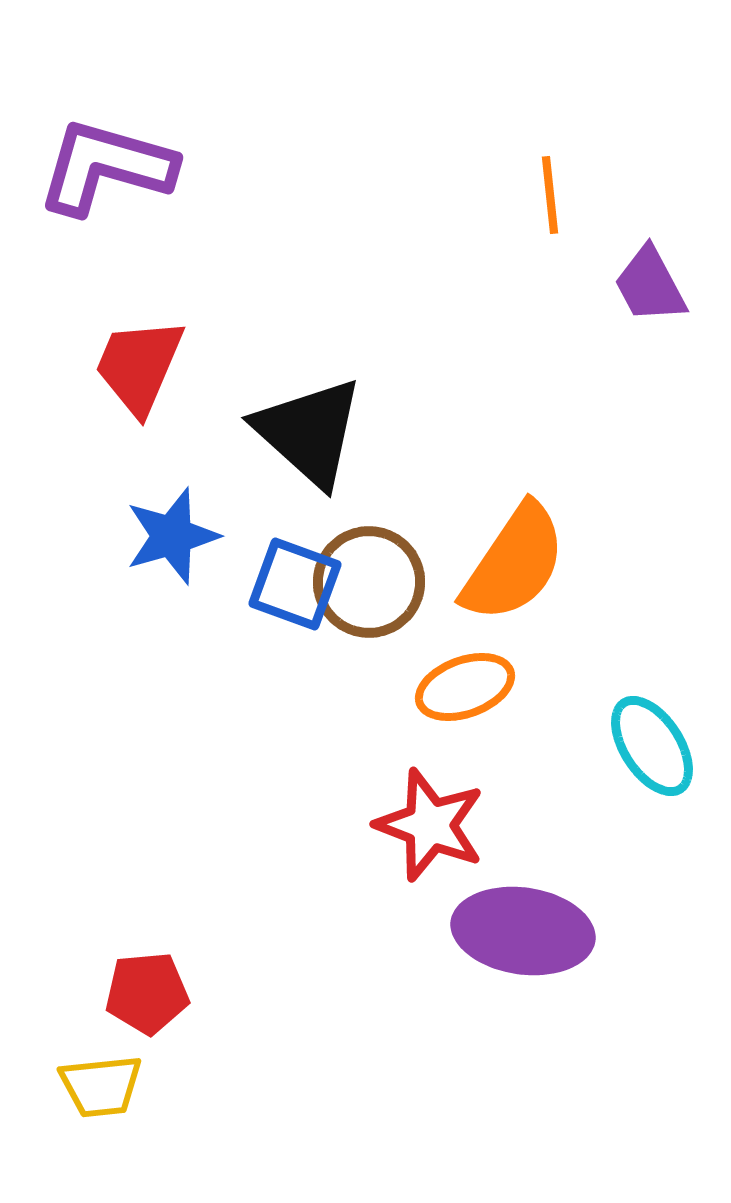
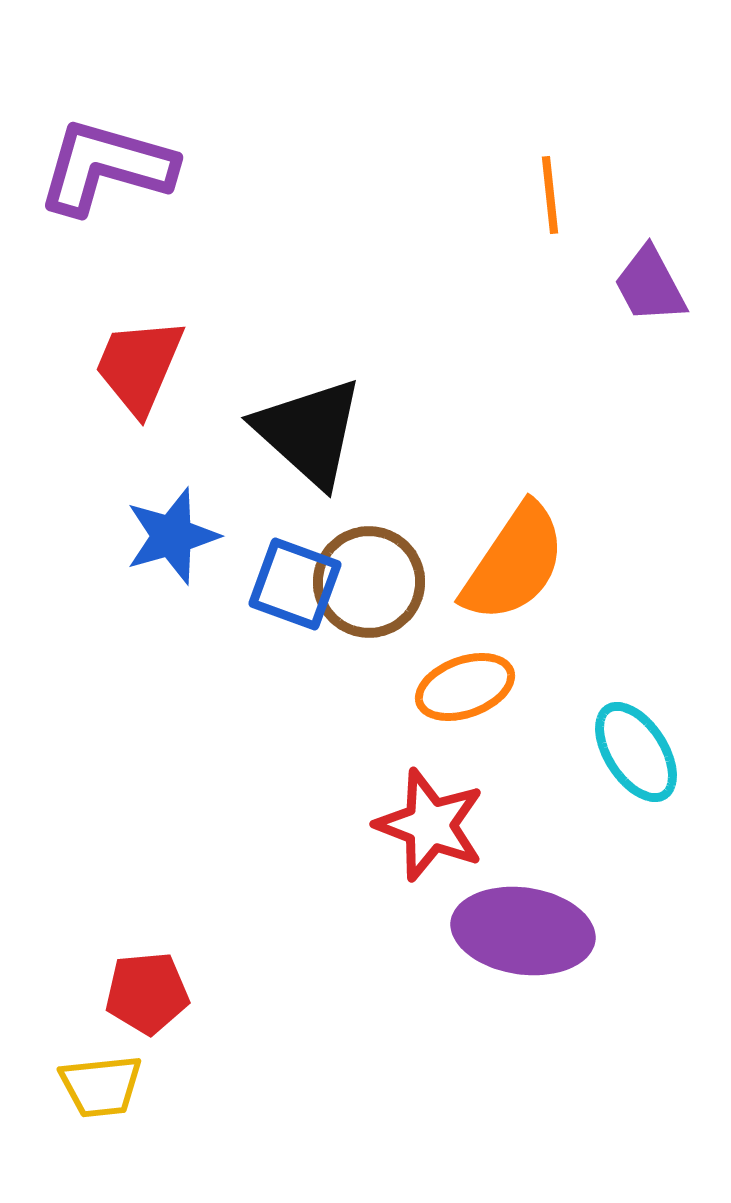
cyan ellipse: moved 16 px left, 6 px down
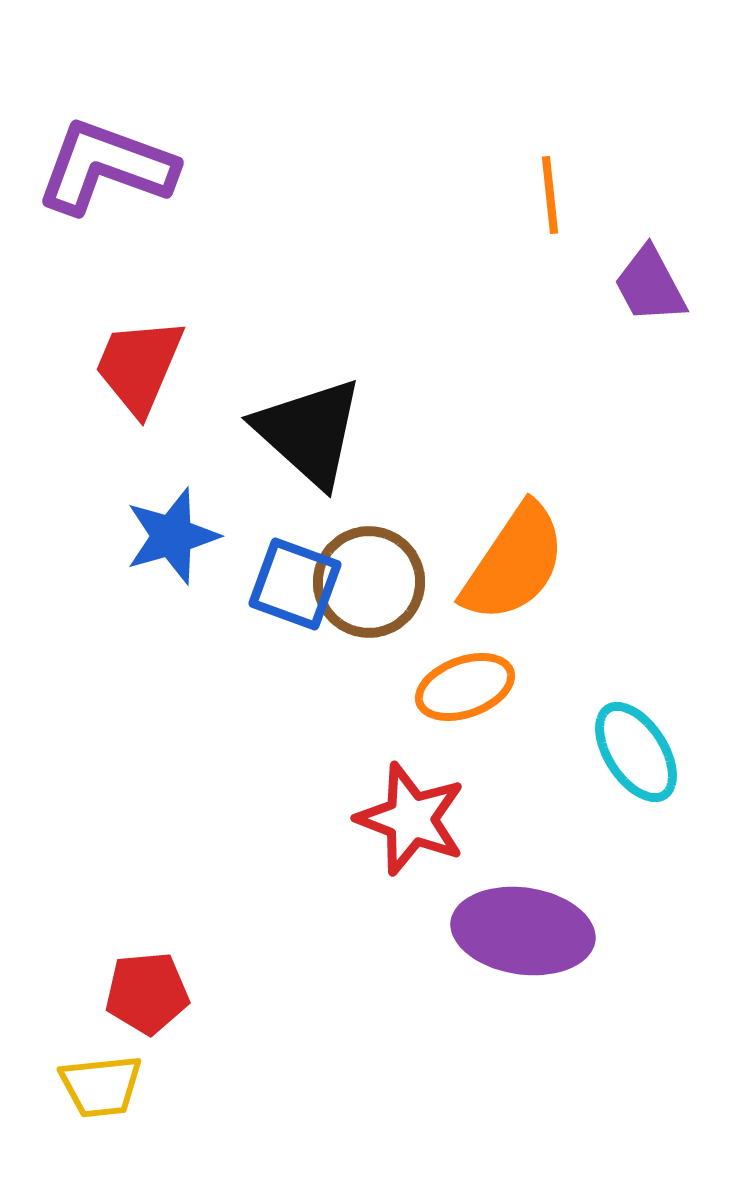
purple L-shape: rotated 4 degrees clockwise
red star: moved 19 px left, 6 px up
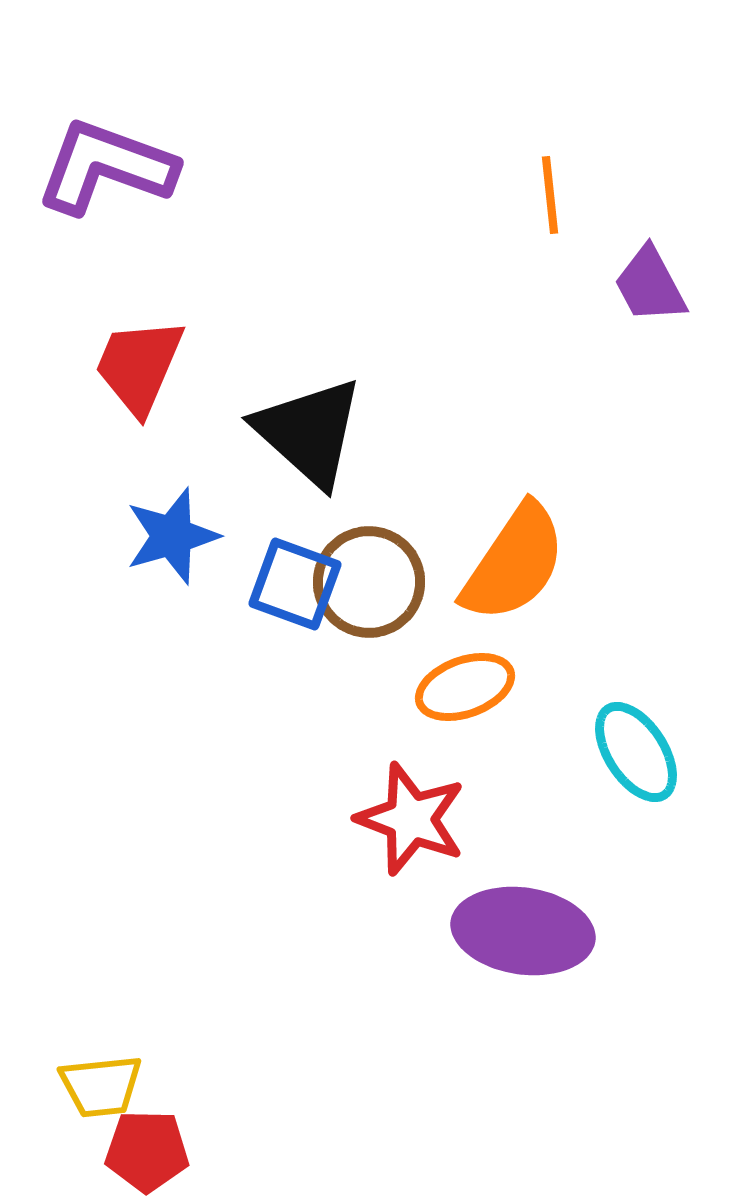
red pentagon: moved 158 px down; rotated 6 degrees clockwise
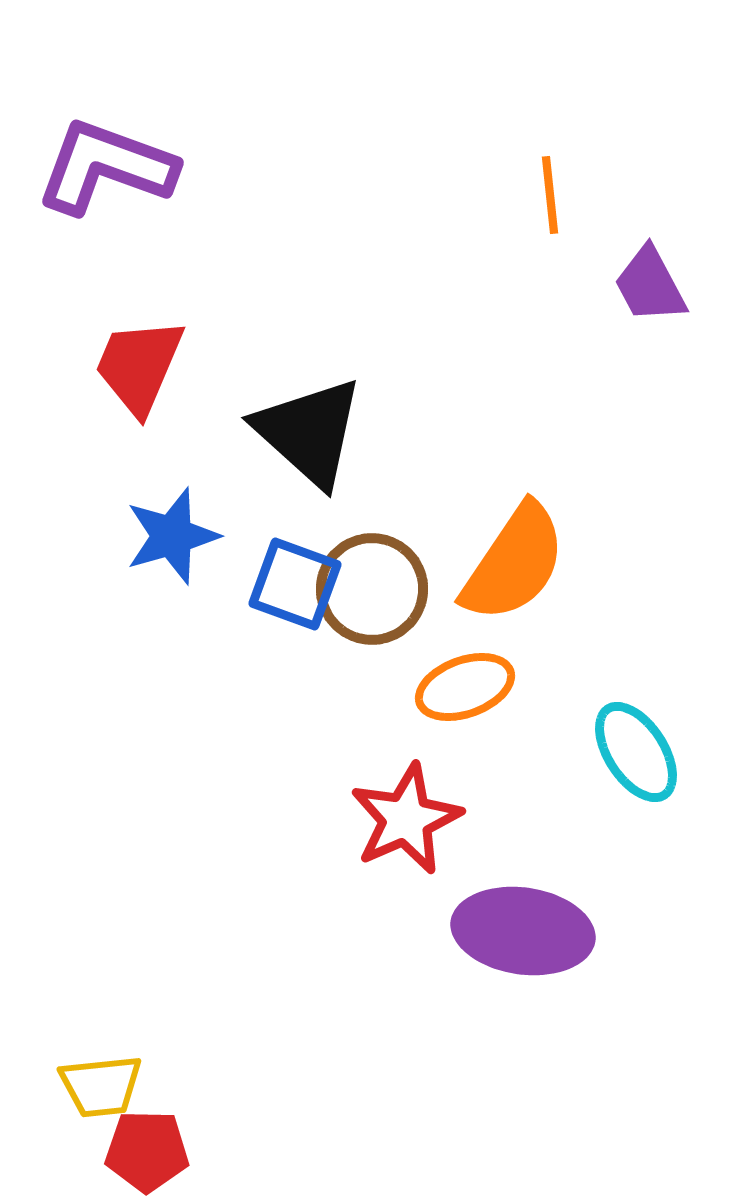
brown circle: moved 3 px right, 7 px down
red star: moved 5 px left; rotated 27 degrees clockwise
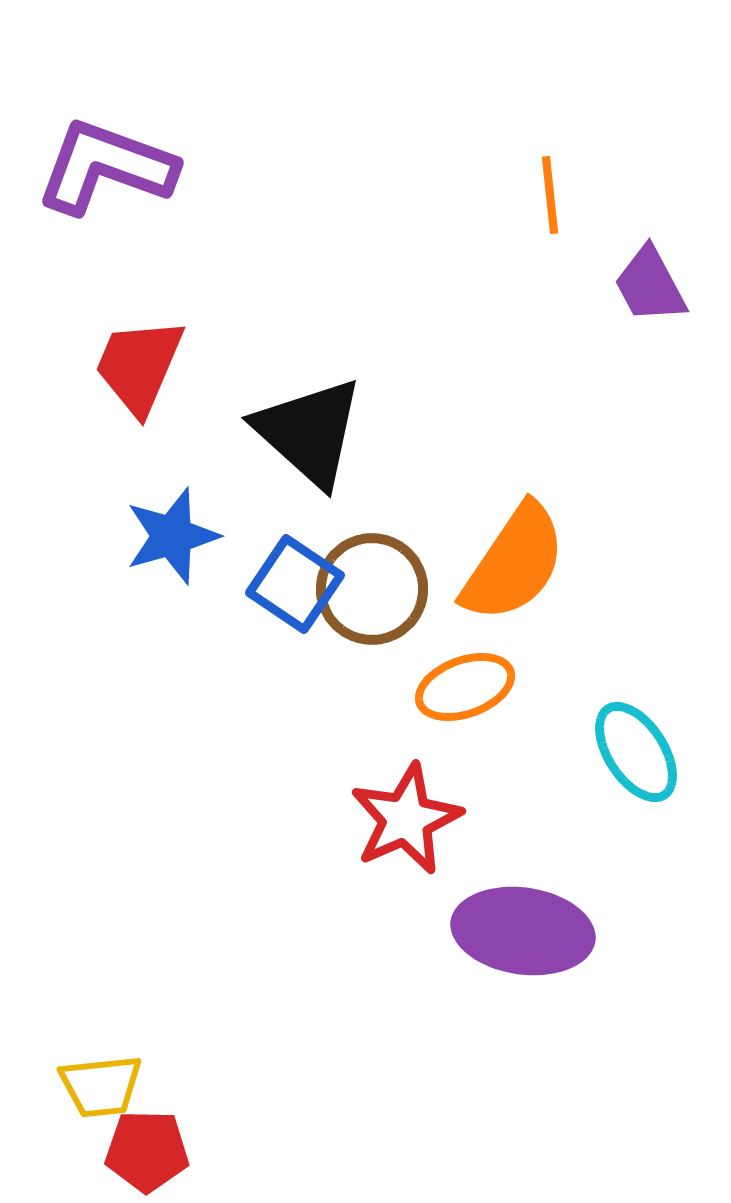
blue square: rotated 14 degrees clockwise
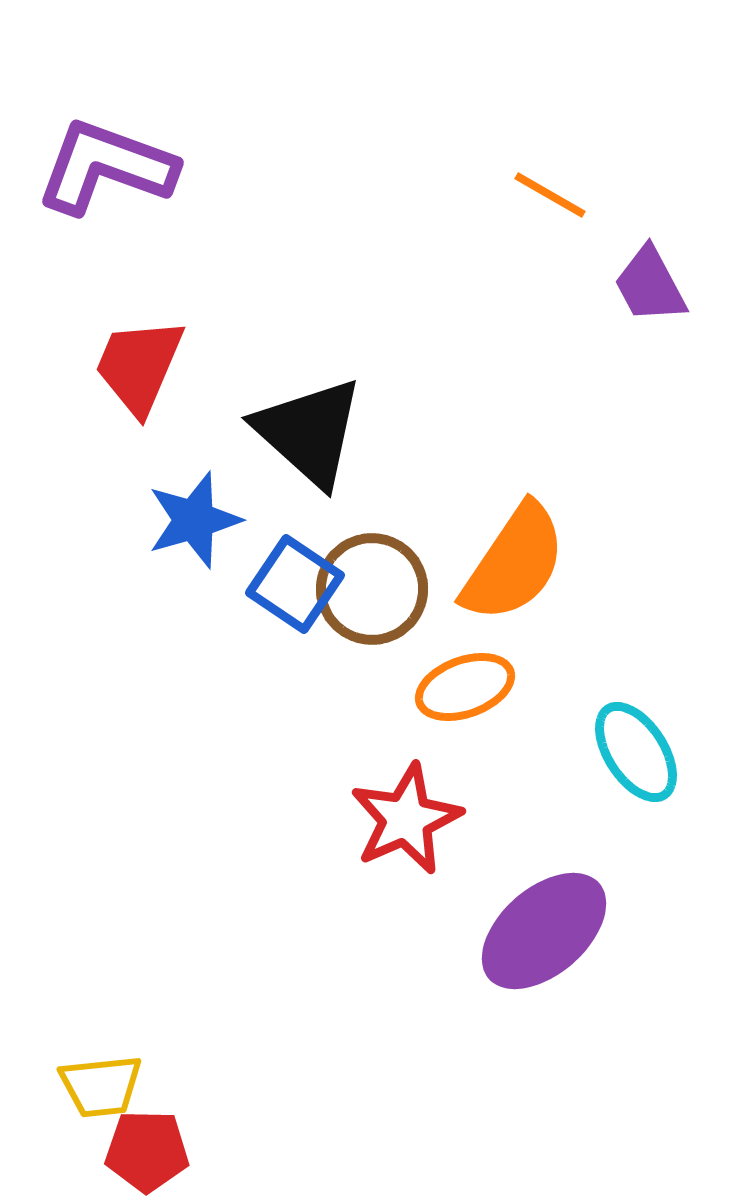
orange line: rotated 54 degrees counterclockwise
blue star: moved 22 px right, 16 px up
purple ellipse: moved 21 px right; rotated 49 degrees counterclockwise
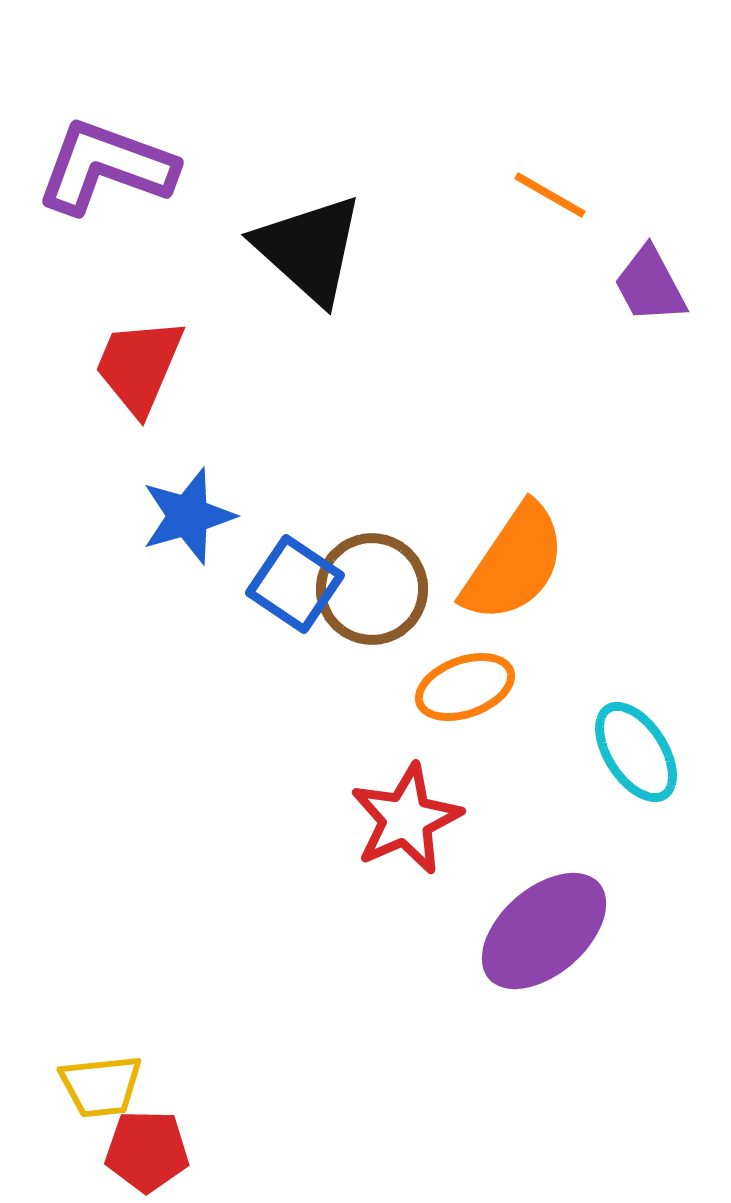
black triangle: moved 183 px up
blue star: moved 6 px left, 4 px up
